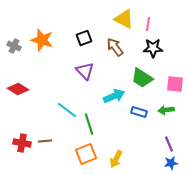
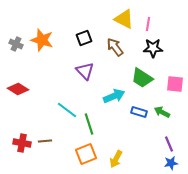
gray cross: moved 2 px right, 2 px up
green arrow: moved 4 px left, 2 px down; rotated 35 degrees clockwise
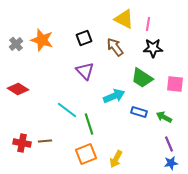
gray cross: rotated 24 degrees clockwise
green arrow: moved 2 px right, 5 px down
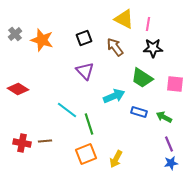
gray cross: moved 1 px left, 10 px up
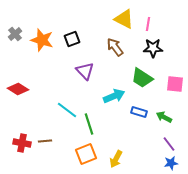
black square: moved 12 px left, 1 px down
purple line: rotated 14 degrees counterclockwise
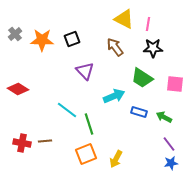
orange star: rotated 15 degrees counterclockwise
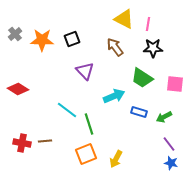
green arrow: rotated 56 degrees counterclockwise
blue star: rotated 24 degrees clockwise
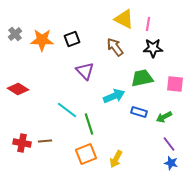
green trapezoid: rotated 135 degrees clockwise
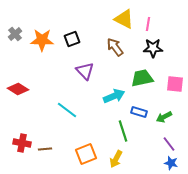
green line: moved 34 px right, 7 px down
brown line: moved 8 px down
